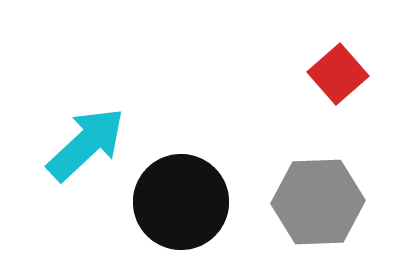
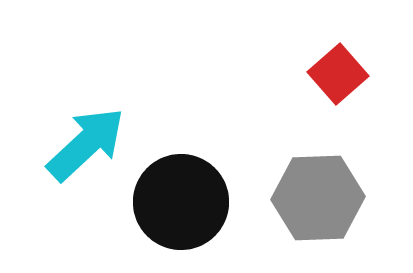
gray hexagon: moved 4 px up
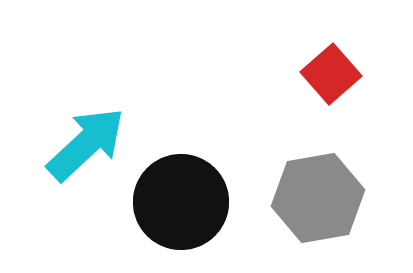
red square: moved 7 px left
gray hexagon: rotated 8 degrees counterclockwise
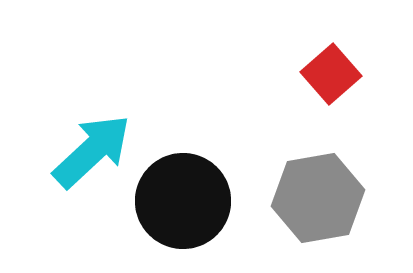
cyan arrow: moved 6 px right, 7 px down
black circle: moved 2 px right, 1 px up
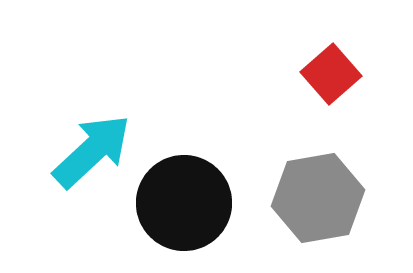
black circle: moved 1 px right, 2 px down
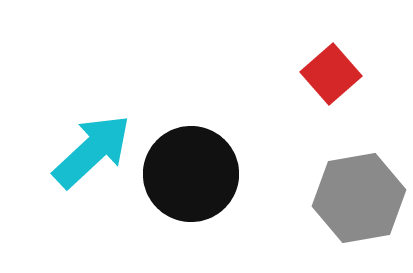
gray hexagon: moved 41 px right
black circle: moved 7 px right, 29 px up
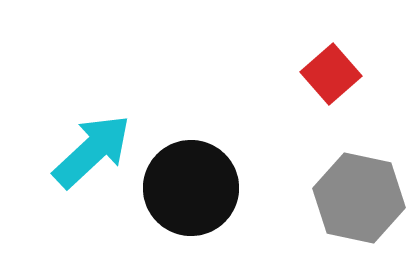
black circle: moved 14 px down
gray hexagon: rotated 22 degrees clockwise
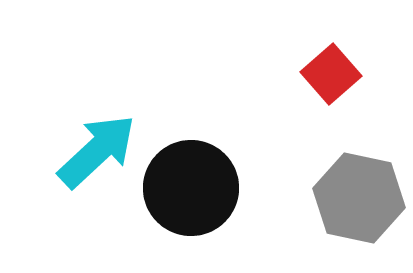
cyan arrow: moved 5 px right
